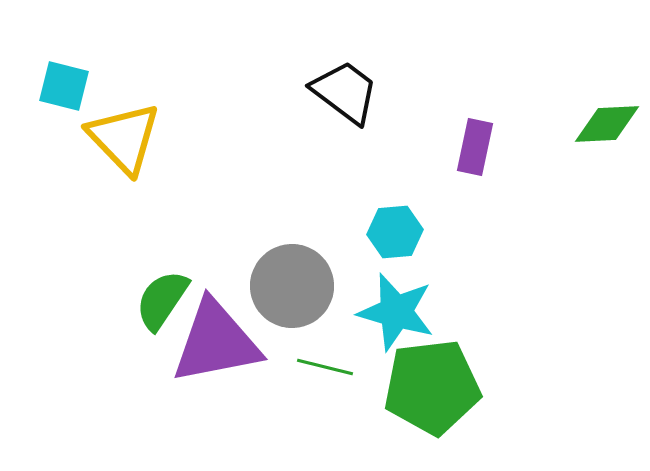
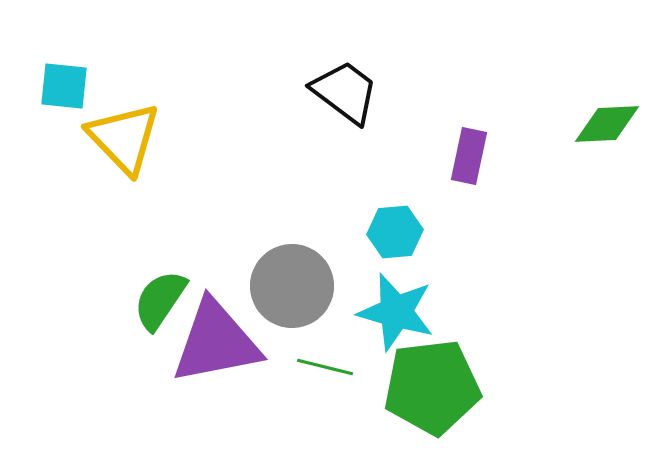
cyan square: rotated 8 degrees counterclockwise
purple rectangle: moved 6 px left, 9 px down
green semicircle: moved 2 px left
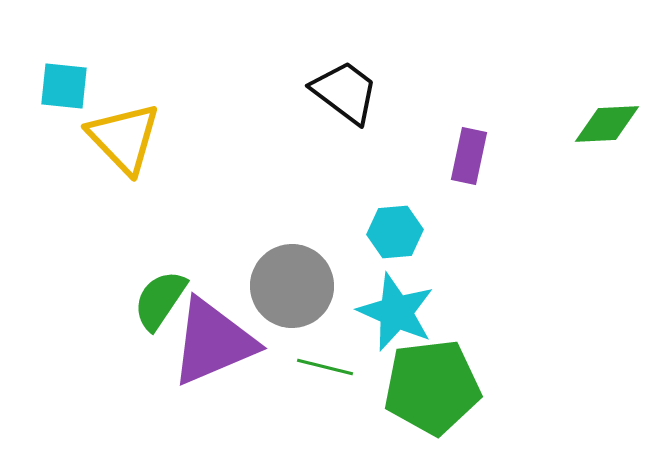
cyan star: rotated 8 degrees clockwise
purple triangle: moved 3 px left; rotated 12 degrees counterclockwise
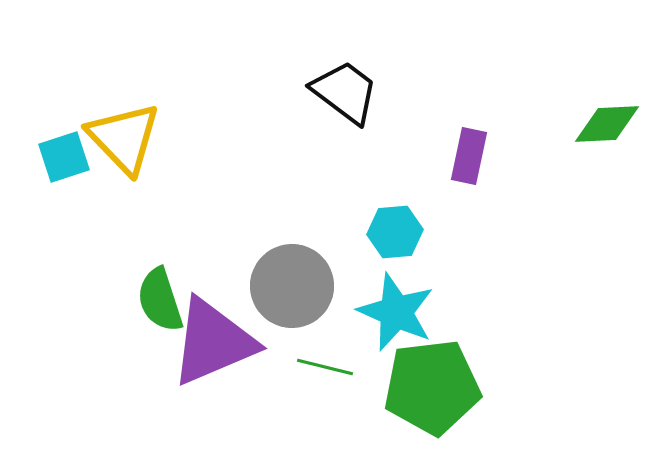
cyan square: moved 71 px down; rotated 24 degrees counterclockwise
green semicircle: rotated 52 degrees counterclockwise
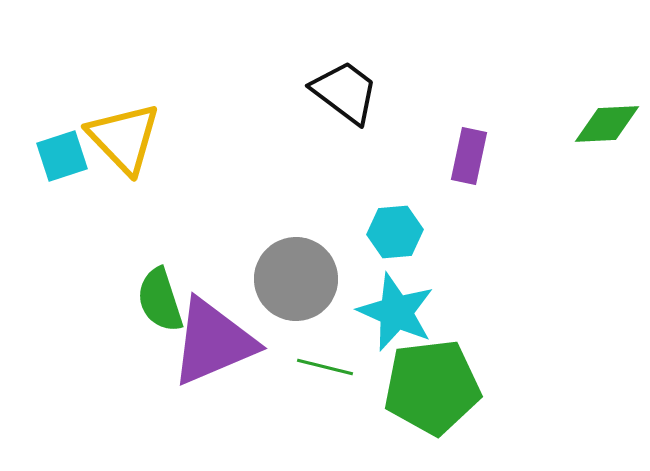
cyan square: moved 2 px left, 1 px up
gray circle: moved 4 px right, 7 px up
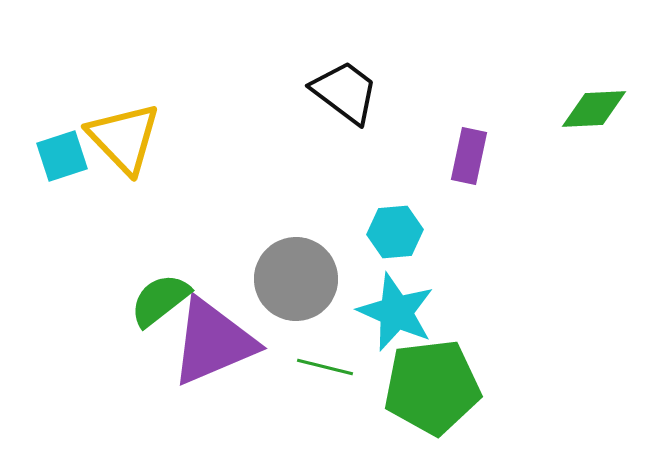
green diamond: moved 13 px left, 15 px up
green semicircle: rotated 70 degrees clockwise
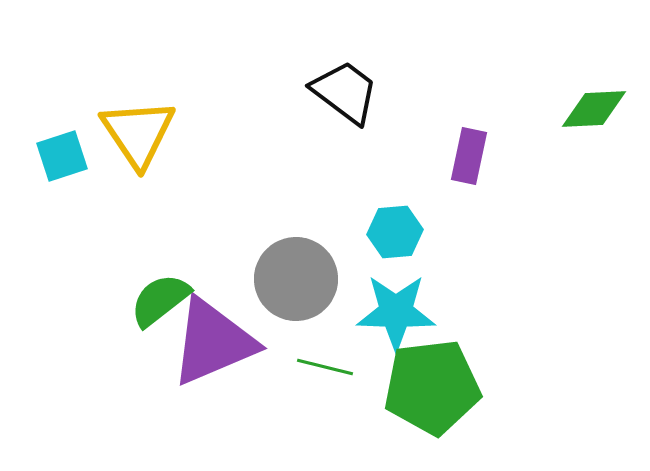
yellow triangle: moved 14 px right, 5 px up; rotated 10 degrees clockwise
cyan star: rotated 22 degrees counterclockwise
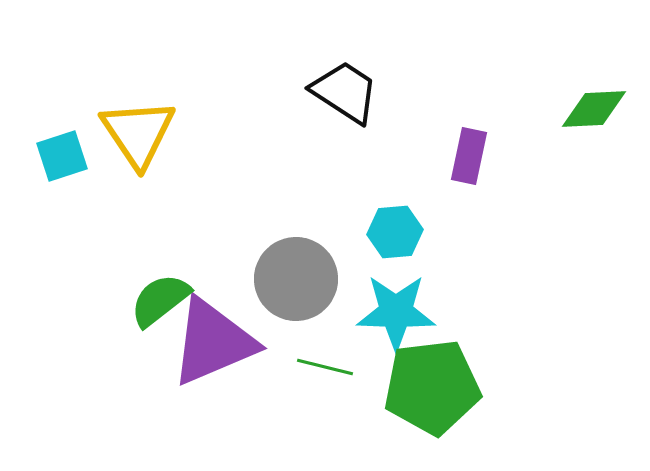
black trapezoid: rotated 4 degrees counterclockwise
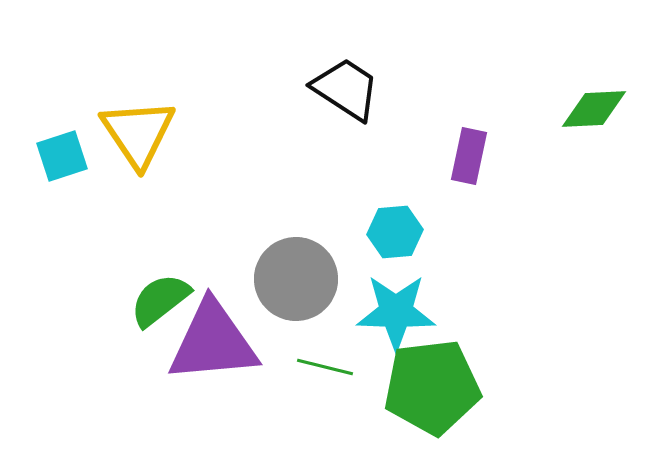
black trapezoid: moved 1 px right, 3 px up
purple triangle: rotated 18 degrees clockwise
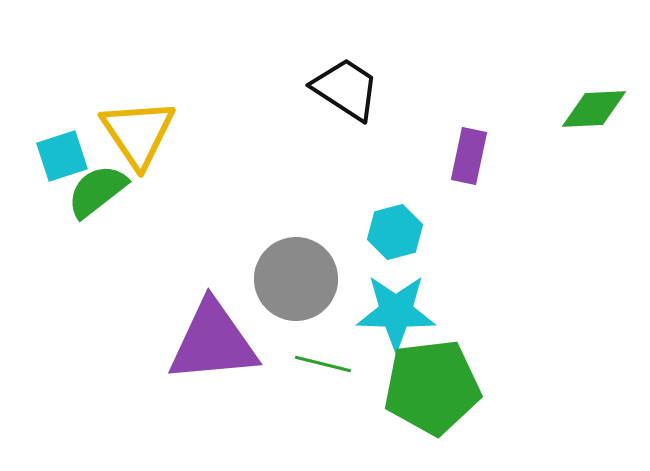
cyan hexagon: rotated 10 degrees counterclockwise
green semicircle: moved 63 px left, 109 px up
green line: moved 2 px left, 3 px up
